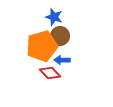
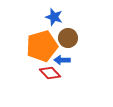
brown circle: moved 8 px right, 2 px down
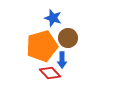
blue star: moved 1 px left, 1 px down
blue arrow: rotated 91 degrees counterclockwise
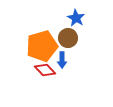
blue star: moved 23 px right; rotated 12 degrees clockwise
red diamond: moved 5 px left, 3 px up
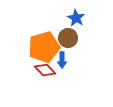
orange pentagon: moved 2 px right, 1 px down
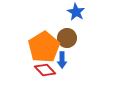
blue star: moved 6 px up
brown circle: moved 1 px left
orange pentagon: rotated 16 degrees counterclockwise
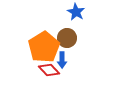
red diamond: moved 4 px right
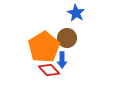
blue star: moved 1 px down
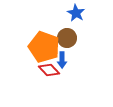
orange pentagon: rotated 20 degrees counterclockwise
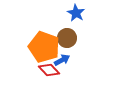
blue arrow: rotated 119 degrees counterclockwise
